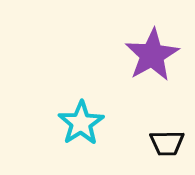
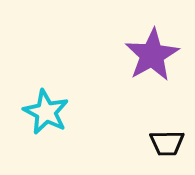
cyan star: moved 35 px left, 11 px up; rotated 12 degrees counterclockwise
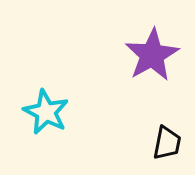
black trapezoid: rotated 78 degrees counterclockwise
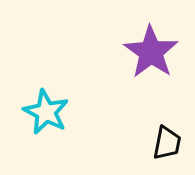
purple star: moved 1 px left, 3 px up; rotated 8 degrees counterclockwise
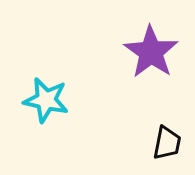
cyan star: moved 12 px up; rotated 15 degrees counterclockwise
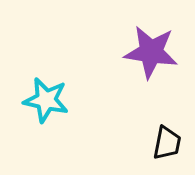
purple star: rotated 26 degrees counterclockwise
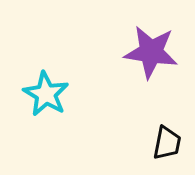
cyan star: moved 6 px up; rotated 18 degrees clockwise
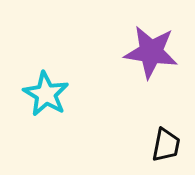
black trapezoid: moved 1 px left, 2 px down
